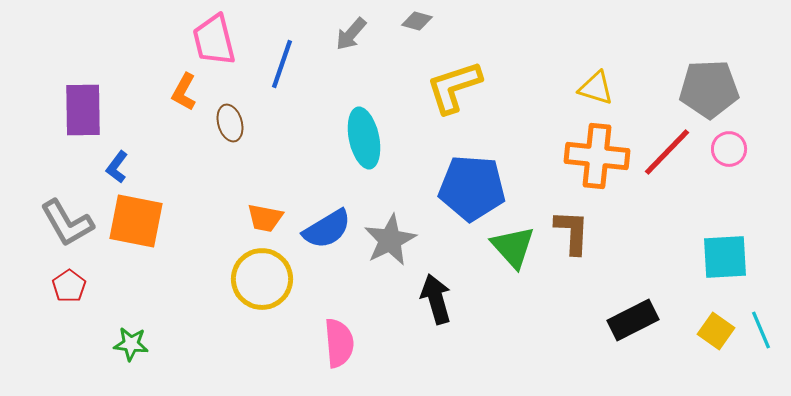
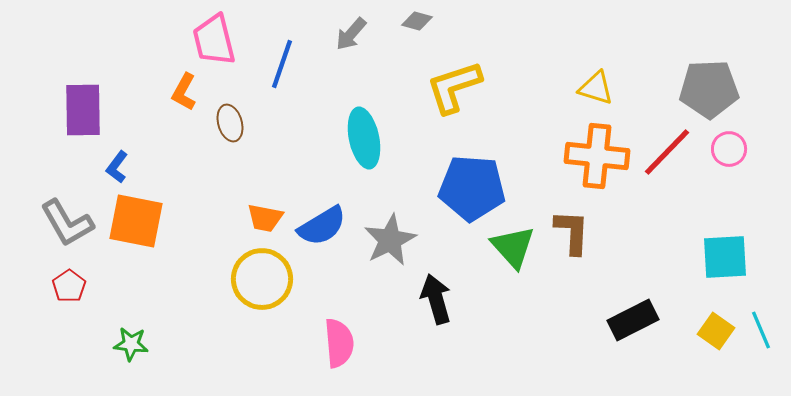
blue semicircle: moved 5 px left, 3 px up
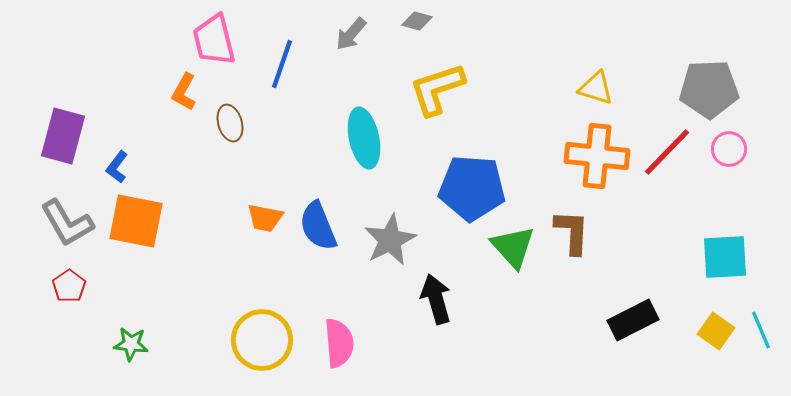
yellow L-shape: moved 17 px left, 2 px down
purple rectangle: moved 20 px left, 26 px down; rotated 16 degrees clockwise
blue semicircle: moved 4 px left; rotated 99 degrees clockwise
yellow circle: moved 61 px down
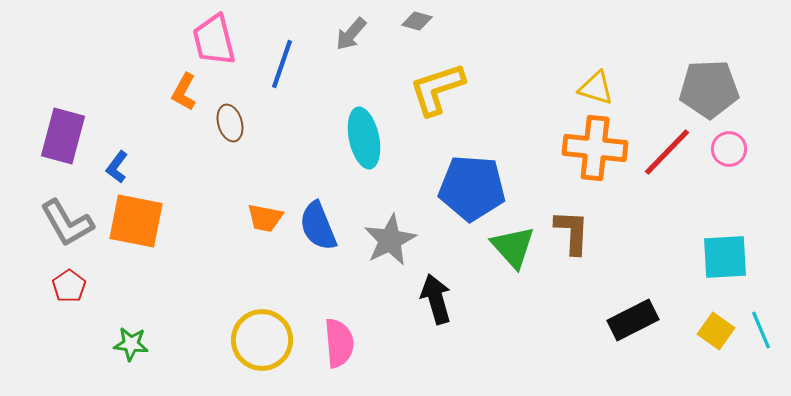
orange cross: moved 2 px left, 8 px up
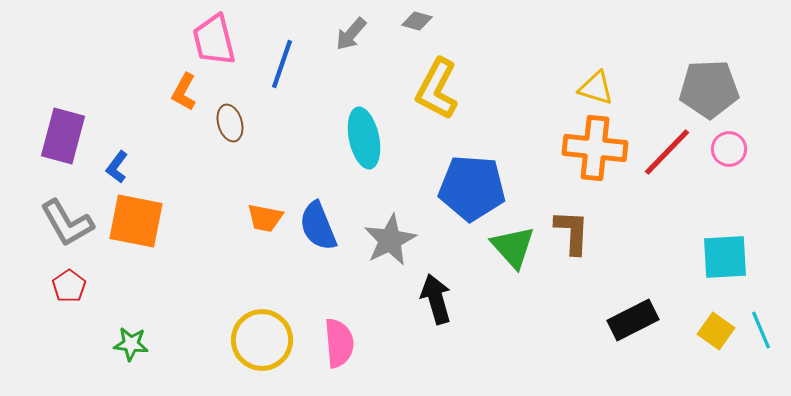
yellow L-shape: rotated 44 degrees counterclockwise
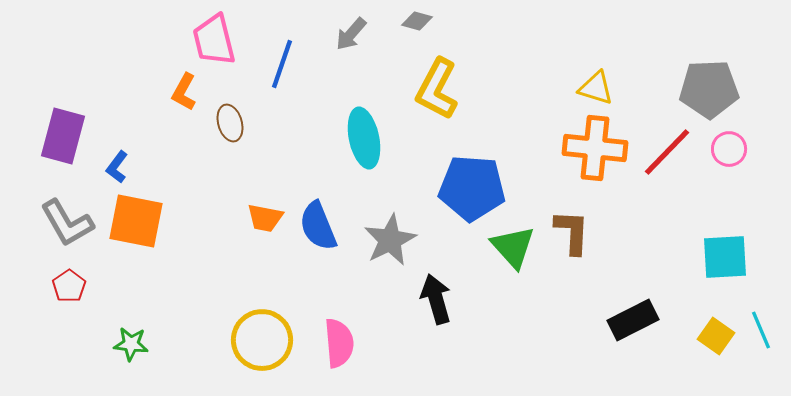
yellow square: moved 5 px down
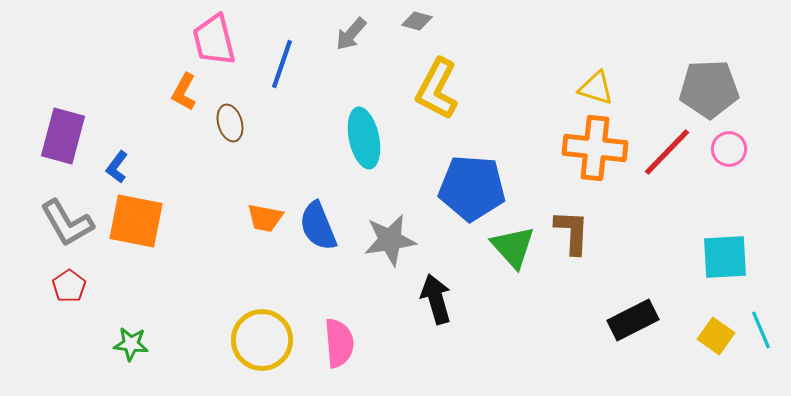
gray star: rotated 18 degrees clockwise
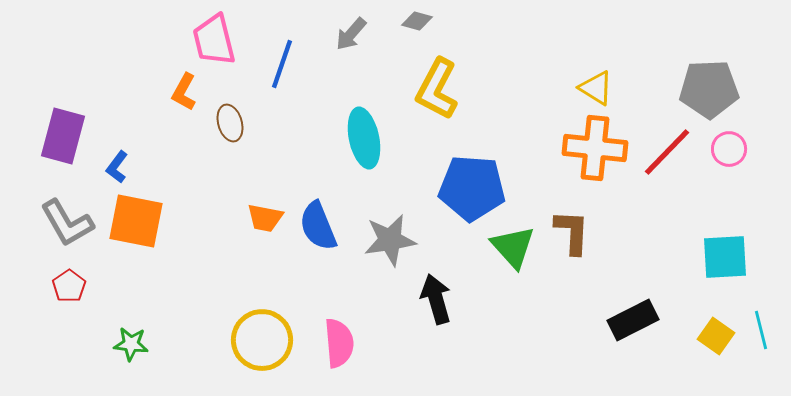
yellow triangle: rotated 15 degrees clockwise
cyan line: rotated 9 degrees clockwise
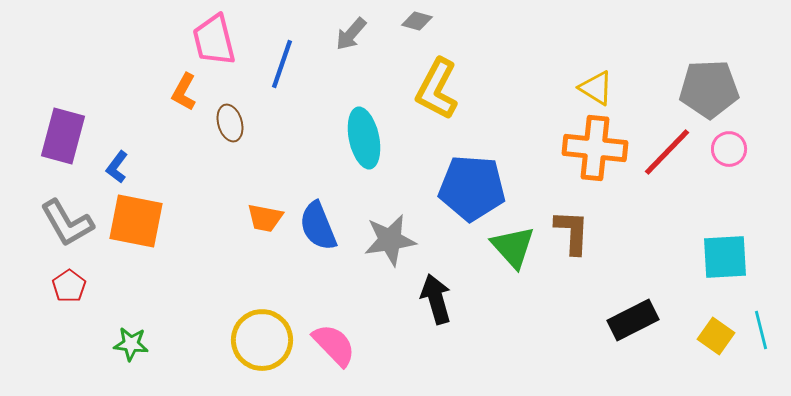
pink semicircle: moved 5 px left, 2 px down; rotated 39 degrees counterclockwise
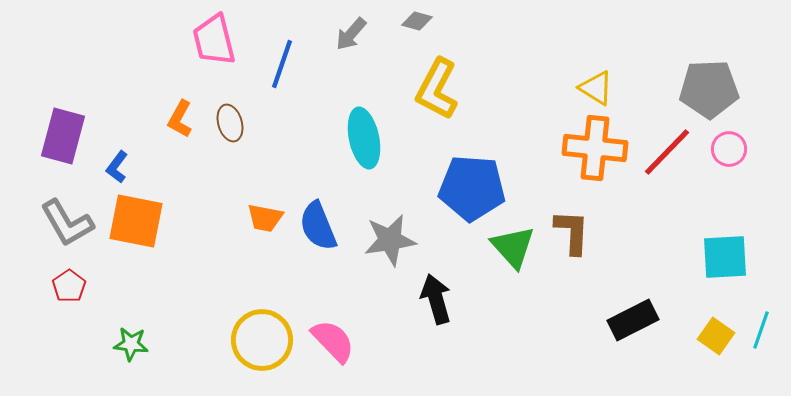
orange L-shape: moved 4 px left, 27 px down
cyan line: rotated 33 degrees clockwise
pink semicircle: moved 1 px left, 4 px up
